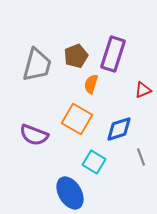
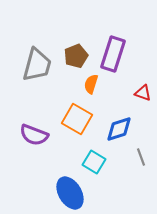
red triangle: moved 3 px down; rotated 42 degrees clockwise
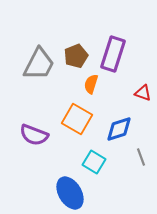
gray trapezoid: moved 2 px right, 1 px up; rotated 12 degrees clockwise
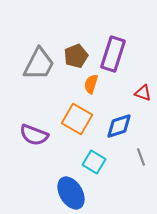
blue diamond: moved 3 px up
blue ellipse: moved 1 px right
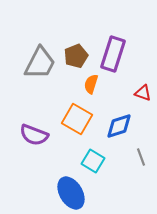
gray trapezoid: moved 1 px right, 1 px up
cyan square: moved 1 px left, 1 px up
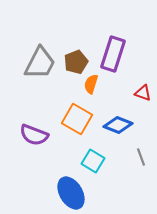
brown pentagon: moved 6 px down
blue diamond: moved 1 px left, 1 px up; rotated 40 degrees clockwise
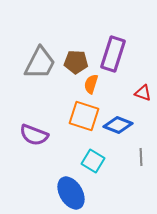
brown pentagon: rotated 25 degrees clockwise
orange square: moved 7 px right, 3 px up; rotated 12 degrees counterclockwise
gray line: rotated 18 degrees clockwise
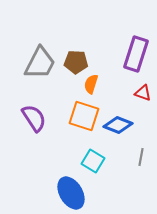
purple rectangle: moved 23 px right
purple semicircle: moved 17 px up; rotated 144 degrees counterclockwise
gray line: rotated 12 degrees clockwise
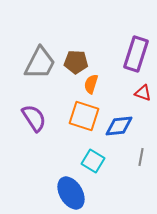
blue diamond: moved 1 px right, 1 px down; rotated 28 degrees counterclockwise
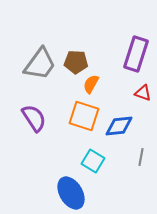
gray trapezoid: moved 1 px down; rotated 9 degrees clockwise
orange semicircle: rotated 12 degrees clockwise
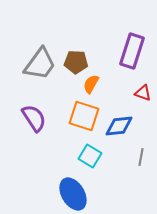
purple rectangle: moved 4 px left, 3 px up
cyan square: moved 3 px left, 5 px up
blue ellipse: moved 2 px right, 1 px down
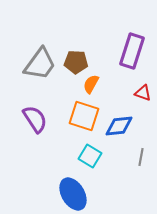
purple semicircle: moved 1 px right, 1 px down
